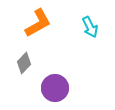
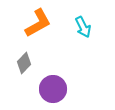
cyan arrow: moved 7 px left
purple circle: moved 2 px left, 1 px down
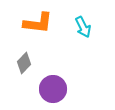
orange L-shape: rotated 36 degrees clockwise
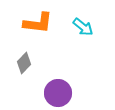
cyan arrow: rotated 25 degrees counterclockwise
purple circle: moved 5 px right, 4 px down
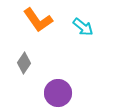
orange L-shape: moved 3 px up; rotated 48 degrees clockwise
gray diamond: rotated 10 degrees counterclockwise
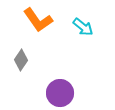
gray diamond: moved 3 px left, 3 px up
purple circle: moved 2 px right
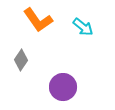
purple circle: moved 3 px right, 6 px up
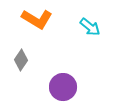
orange L-shape: moved 1 px left, 1 px up; rotated 24 degrees counterclockwise
cyan arrow: moved 7 px right
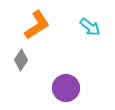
orange L-shape: moved 6 px down; rotated 64 degrees counterclockwise
purple circle: moved 3 px right, 1 px down
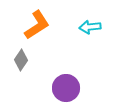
cyan arrow: rotated 135 degrees clockwise
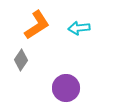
cyan arrow: moved 11 px left, 1 px down
